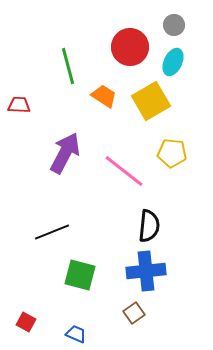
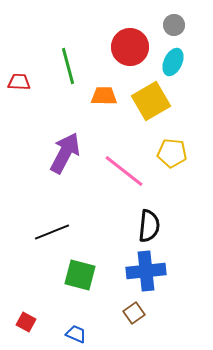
orange trapezoid: rotated 32 degrees counterclockwise
red trapezoid: moved 23 px up
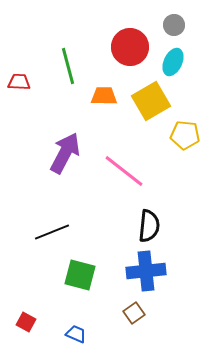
yellow pentagon: moved 13 px right, 18 px up
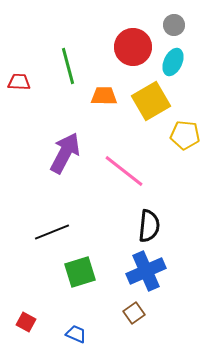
red circle: moved 3 px right
blue cross: rotated 18 degrees counterclockwise
green square: moved 3 px up; rotated 32 degrees counterclockwise
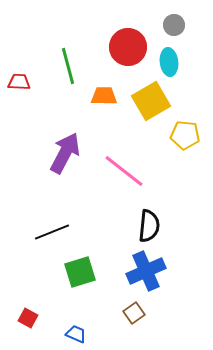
red circle: moved 5 px left
cyan ellipse: moved 4 px left; rotated 32 degrees counterclockwise
red square: moved 2 px right, 4 px up
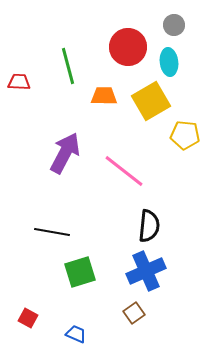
black line: rotated 32 degrees clockwise
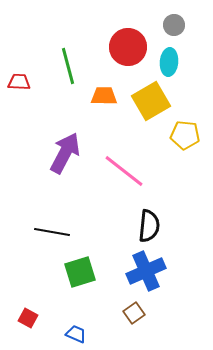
cyan ellipse: rotated 12 degrees clockwise
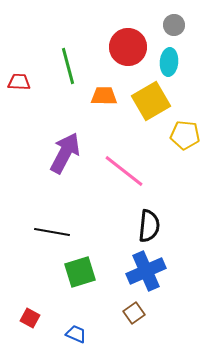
red square: moved 2 px right
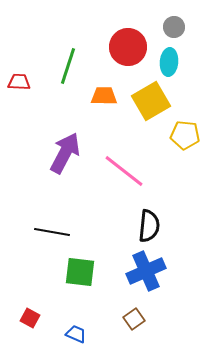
gray circle: moved 2 px down
green line: rotated 33 degrees clockwise
green square: rotated 24 degrees clockwise
brown square: moved 6 px down
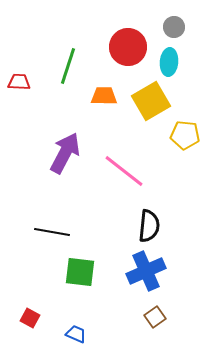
brown square: moved 21 px right, 2 px up
